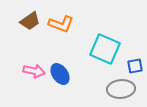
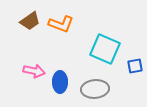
blue ellipse: moved 8 px down; rotated 35 degrees clockwise
gray ellipse: moved 26 px left
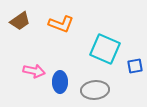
brown trapezoid: moved 10 px left
gray ellipse: moved 1 px down
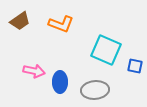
cyan square: moved 1 px right, 1 px down
blue square: rotated 21 degrees clockwise
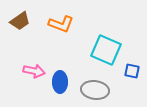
blue square: moved 3 px left, 5 px down
gray ellipse: rotated 12 degrees clockwise
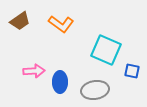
orange L-shape: rotated 15 degrees clockwise
pink arrow: rotated 15 degrees counterclockwise
gray ellipse: rotated 16 degrees counterclockwise
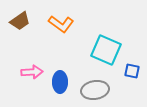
pink arrow: moved 2 px left, 1 px down
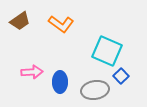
cyan square: moved 1 px right, 1 px down
blue square: moved 11 px left, 5 px down; rotated 35 degrees clockwise
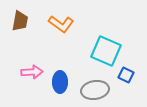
brown trapezoid: rotated 45 degrees counterclockwise
cyan square: moved 1 px left
blue square: moved 5 px right, 1 px up; rotated 21 degrees counterclockwise
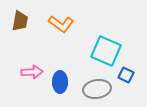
gray ellipse: moved 2 px right, 1 px up
